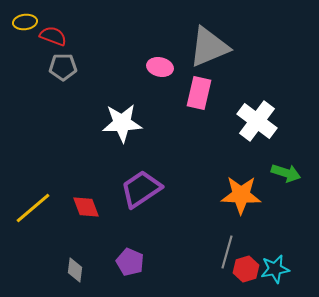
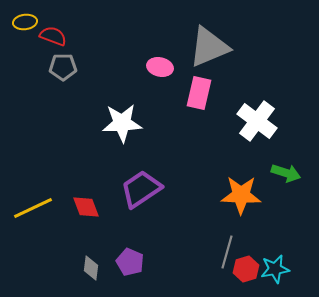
yellow line: rotated 15 degrees clockwise
gray diamond: moved 16 px right, 2 px up
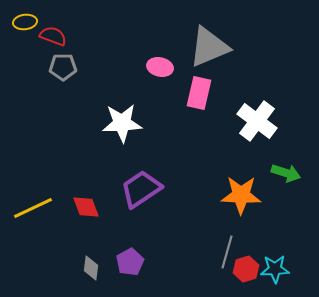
purple pentagon: rotated 20 degrees clockwise
cyan star: rotated 8 degrees clockwise
